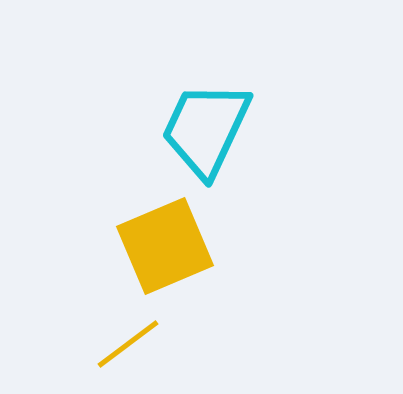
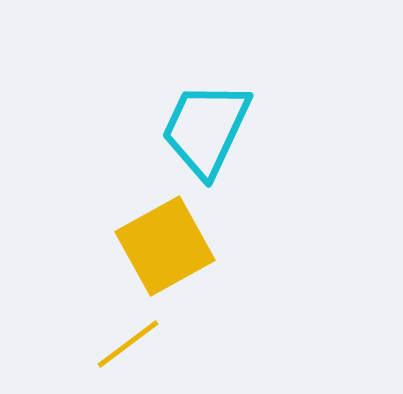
yellow square: rotated 6 degrees counterclockwise
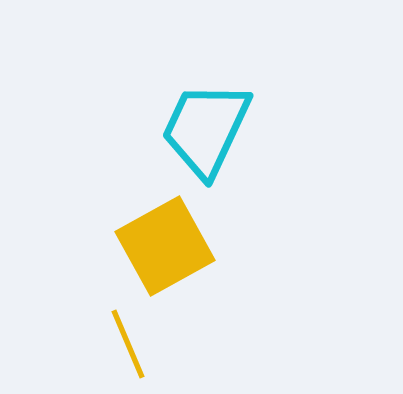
yellow line: rotated 76 degrees counterclockwise
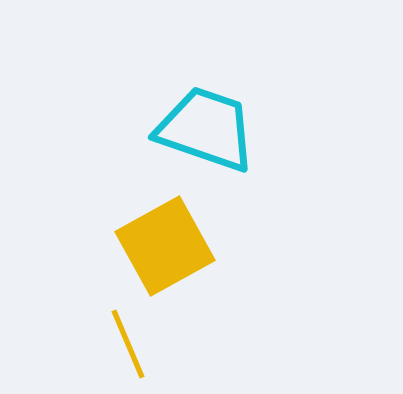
cyan trapezoid: rotated 84 degrees clockwise
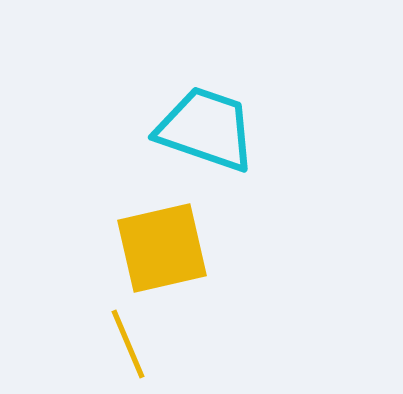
yellow square: moved 3 px left, 2 px down; rotated 16 degrees clockwise
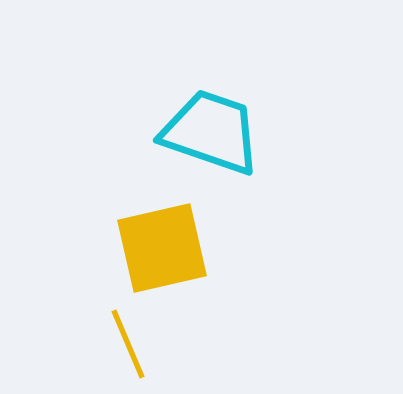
cyan trapezoid: moved 5 px right, 3 px down
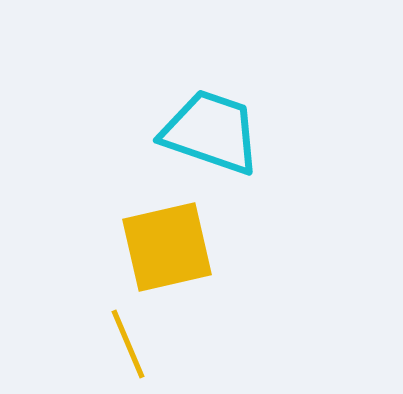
yellow square: moved 5 px right, 1 px up
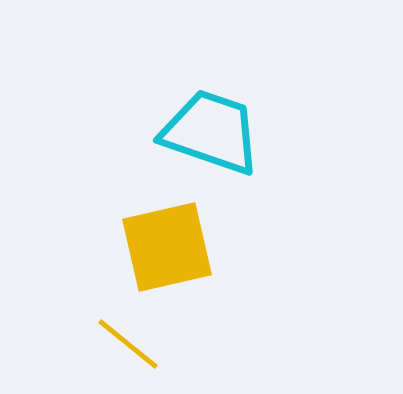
yellow line: rotated 28 degrees counterclockwise
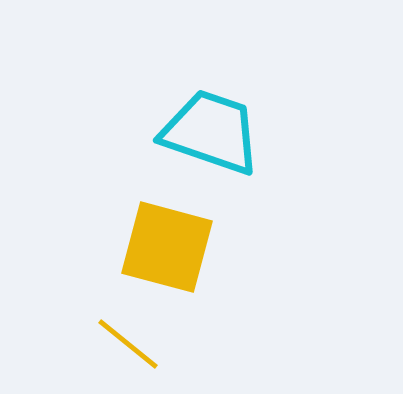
yellow square: rotated 28 degrees clockwise
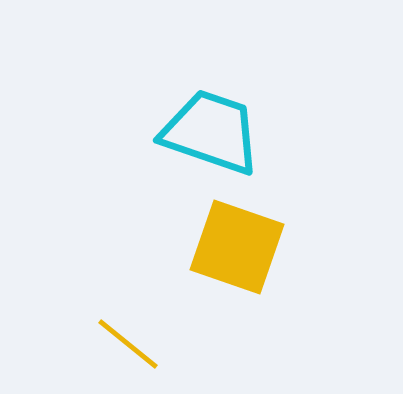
yellow square: moved 70 px right; rotated 4 degrees clockwise
